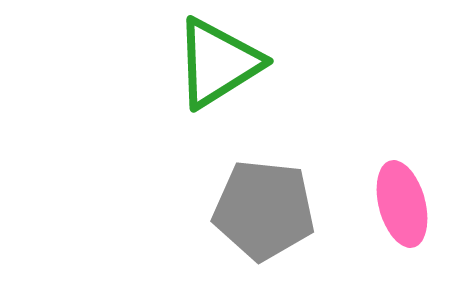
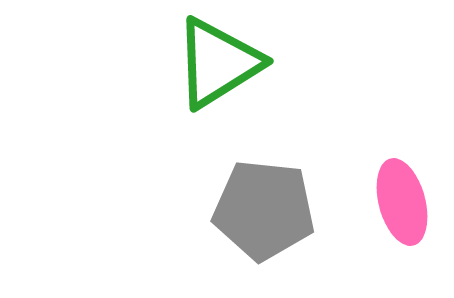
pink ellipse: moved 2 px up
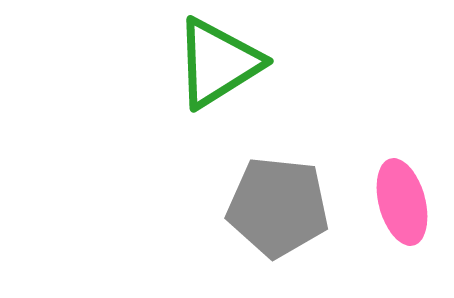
gray pentagon: moved 14 px right, 3 px up
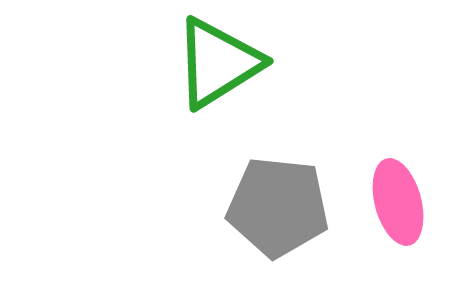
pink ellipse: moved 4 px left
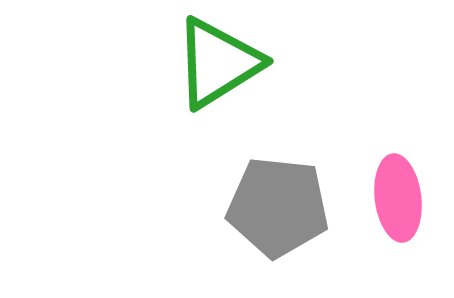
pink ellipse: moved 4 px up; rotated 8 degrees clockwise
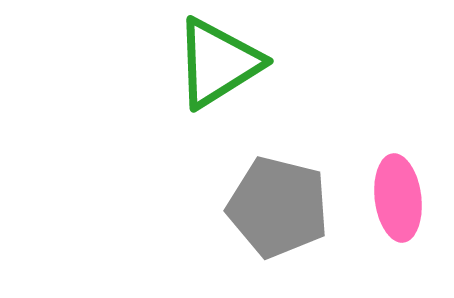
gray pentagon: rotated 8 degrees clockwise
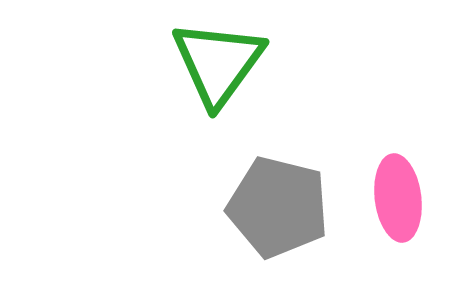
green triangle: rotated 22 degrees counterclockwise
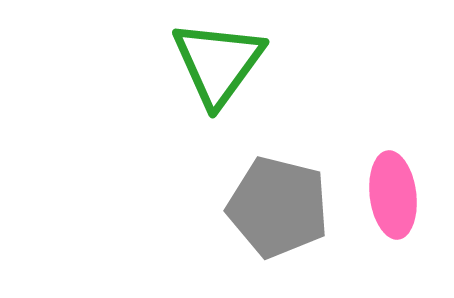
pink ellipse: moved 5 px left, 3 px up
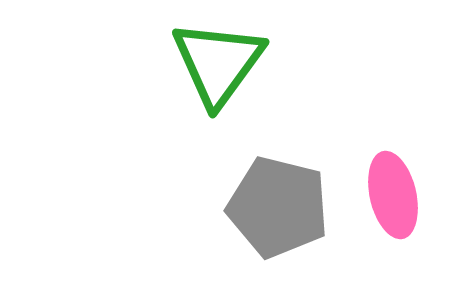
pink ellipse: rotated 6 degrees counterclockwise
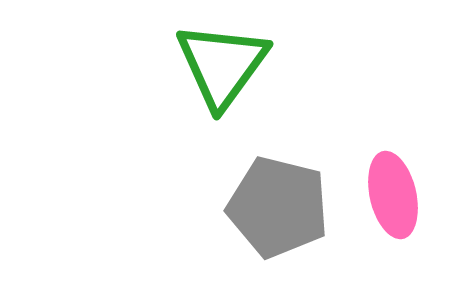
green triangle: moved 4 px right, 2 px down
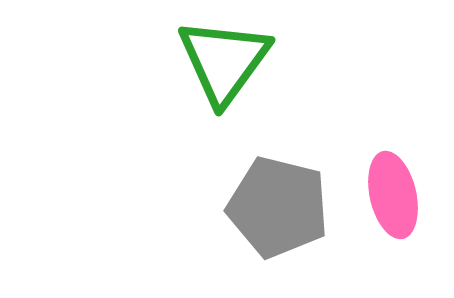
green triangle: moved 2 px right, 4 px up
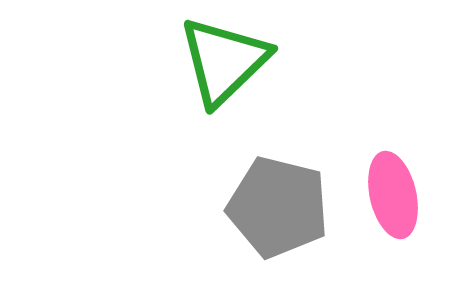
green triangle: rotated 10 degrees clockwise
